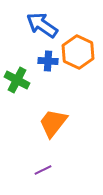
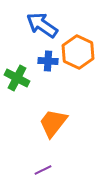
green cross: moved 2 px up
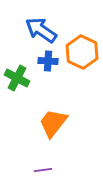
blue arrow: moved 1 px left, 5 px down
orange hexagon: moved 4 px right
purple line: rotated 18 degrees clockwise
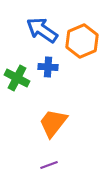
blue arrow: moved 1 px right
orange hexagon: moved 11 px up; rotated 12 degrees clockwise
blue cross: moved 6 px down
purple line: moved 6 px right, 5 px up; rotated 12 degrees counterclockwise
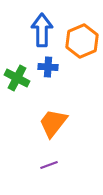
blue arrow: rotated 56 degrees clockwise
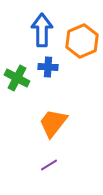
purple line: rotated 12 degrees counterclockwise
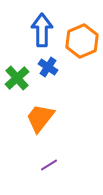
blue cross: rotated 30 degrees clockwise
green cross: rotated 20 degrees clockwise
orange trapezoid: moved 13 px left, 5 px up
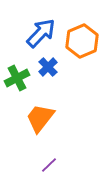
blue arrow: moved 1 px left, 3 px down; rotated 44 degrees clockwise
blue cross: rotated 12 degrees clockwise
green cross: rotated 15 degrees clockwise
purple line: rotated 12 degrees counterclockwise
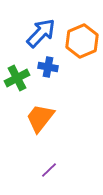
blue cross: rotated 36 degrees counterclockwise
purple line: moved 5 px down
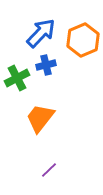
orange hexagon: moved 1 px right, 1 px up
blue cross: moved 2 px left, 2 px up; rotated 24 degrees counterclockwise
